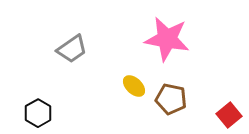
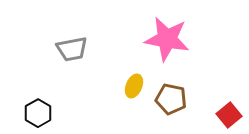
gray trapezoid: rotated 24 degrees clockwise
yellow ellipse: rotated 70 degrees clockwise
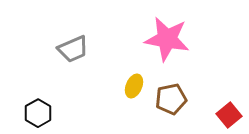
gray trapezoid: moved 1 px right; rotated 12 degrees counterclockwise
brown pentagon: rotated 24 degrees counterclockwise
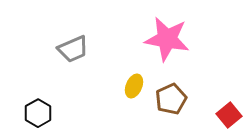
brown pentagon: rotated 12 degrees counterclockwise
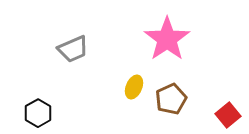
pink star: rotated 27 degrees clockwise
yellow ellipse: moved 1 px down
red square: moved 1 px left
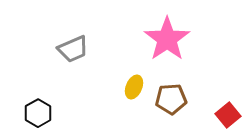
brown pentagon: rotated 20 degrees clockwise
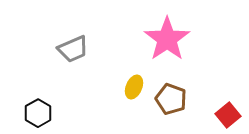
brown pentagon: rotated 24 degrees clockwise
